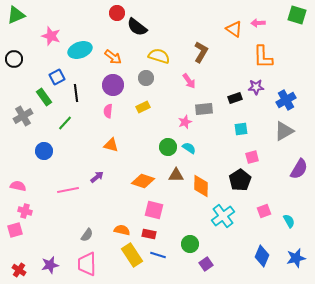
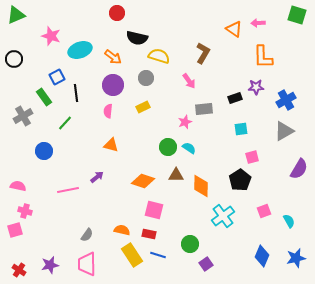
black semicircle at (137, 27): moved 11 px down; rotated 25 degrees counterclockwise
brown L-shape at (201, 52): moved 2 px right, 1 px down
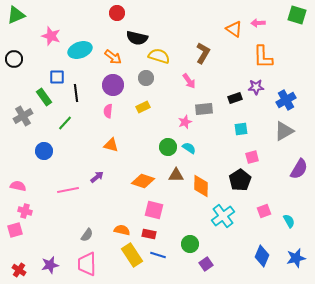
blue square at (57, 77): rotated 28 degrees clockwise
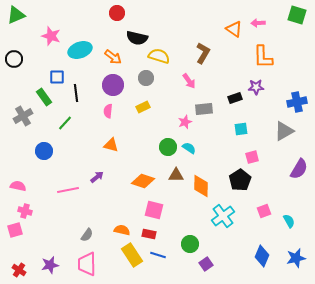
blue cross at (286, 100): moved 11 px right, 2 px down; rotated 18 degrees clockwise
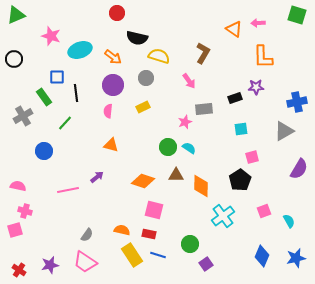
pink trapezoid at (87, 264): moved 2 px left, 2 px up; rotated 55 degrees counterclockwise
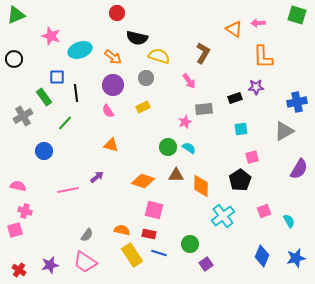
pink semicircle at (108, 111): rotated 40 degrees counterclockwise
blue line at (158, 255): moved 1 px right, 2 px up
